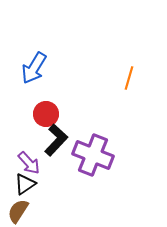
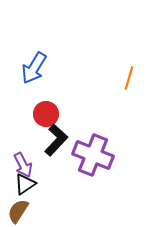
purple arrow: moved 6 px left, 2 px down; rotated 15 degrees clockwise
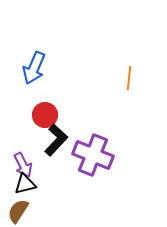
blue arrow: rotated 8 degrees counterclockwise
orange line: rotated 10 degrees counterclockwise
red circle: moved 1 px left, 1 px down
black triangle: rotated 20 degrees clockwise
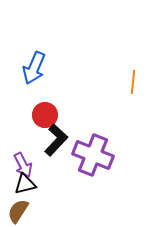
orange line: moved 4 px right, 4 px down
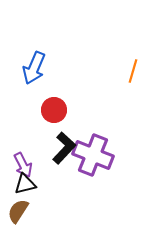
orange line: moved 11 px up; rotated 10 degrees clockwise
red circle: moved 9 px right, 5 px up
black L-shape: moved 8 px right, 8 px down
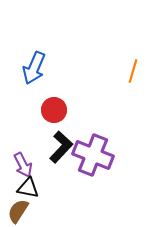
black L-shape: moved 3 px left, 1 px up
black triangle: moved 3 px right, 4 px down; rotated 25 degrees clockwise
